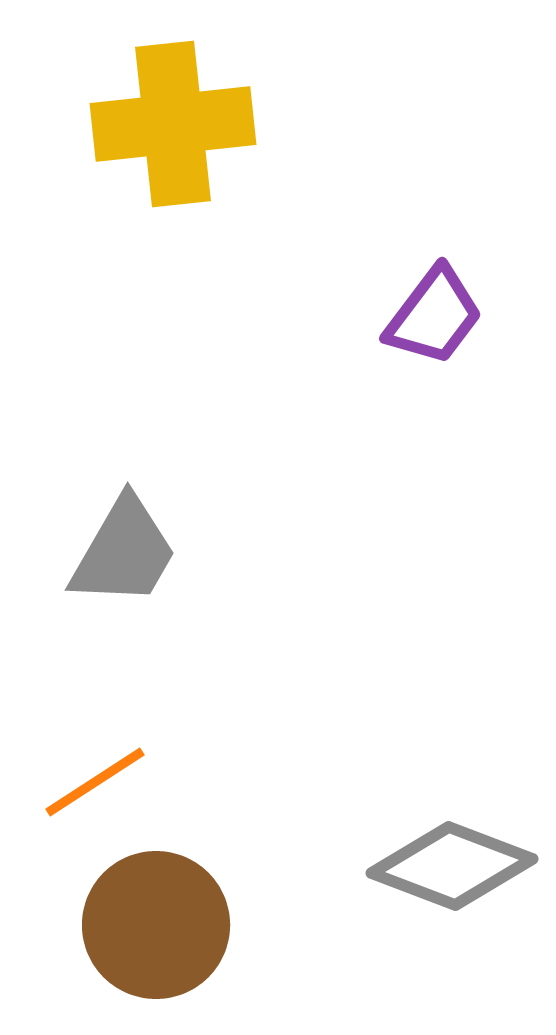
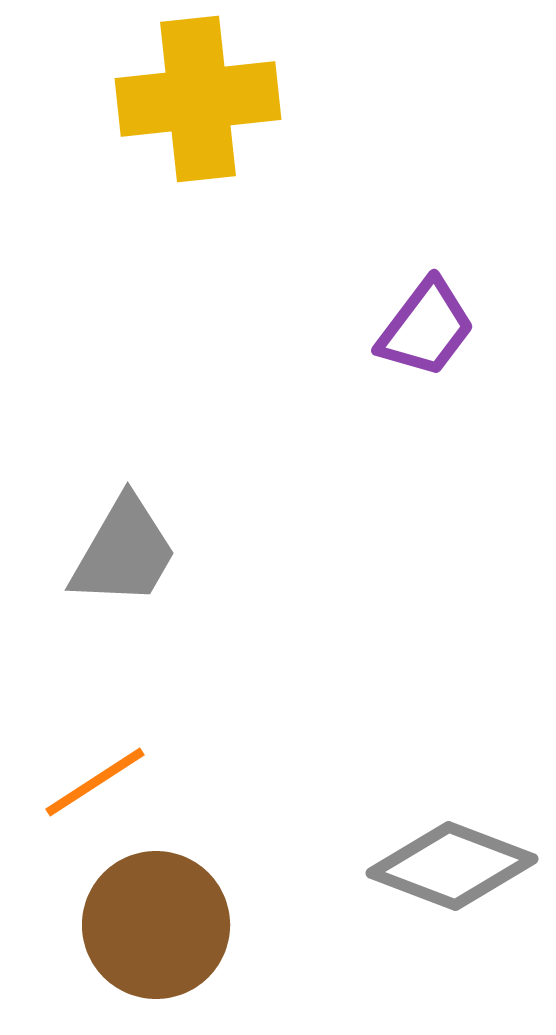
yellow cross: moved 25 px right, 25 px up
purple trapezoid: moved 8 px left, 12 px down
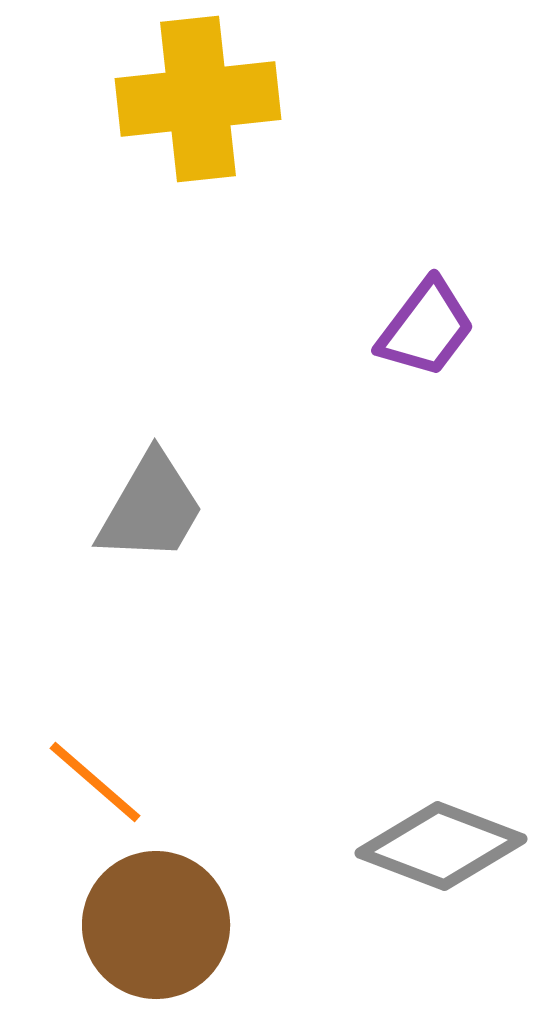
gray trapezoid: moved 27 px right, 44 px up
orange line: rotated 74 degrees clockwise
gray diamond: moved 11 px left, 20 px up
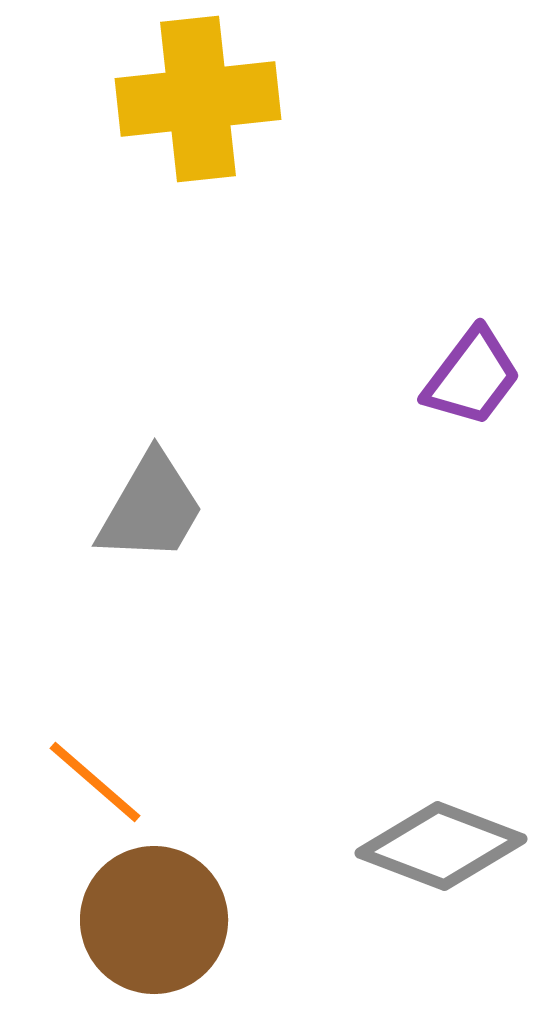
purple trapezoid: moved 46 px right, 49 px down
brown circle: moved 2 px left, 5 px up
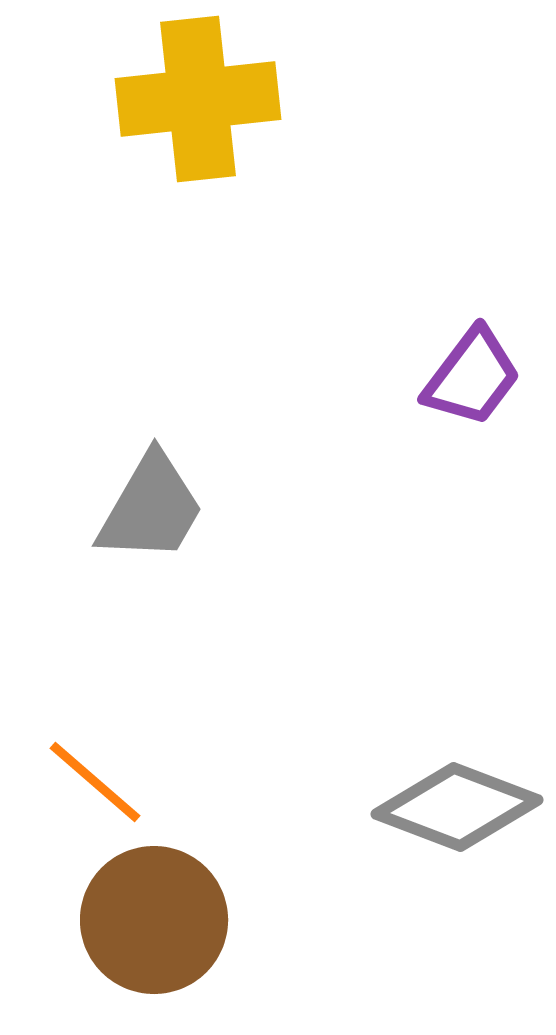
gray diamond: moved 16 px right, 39 px up
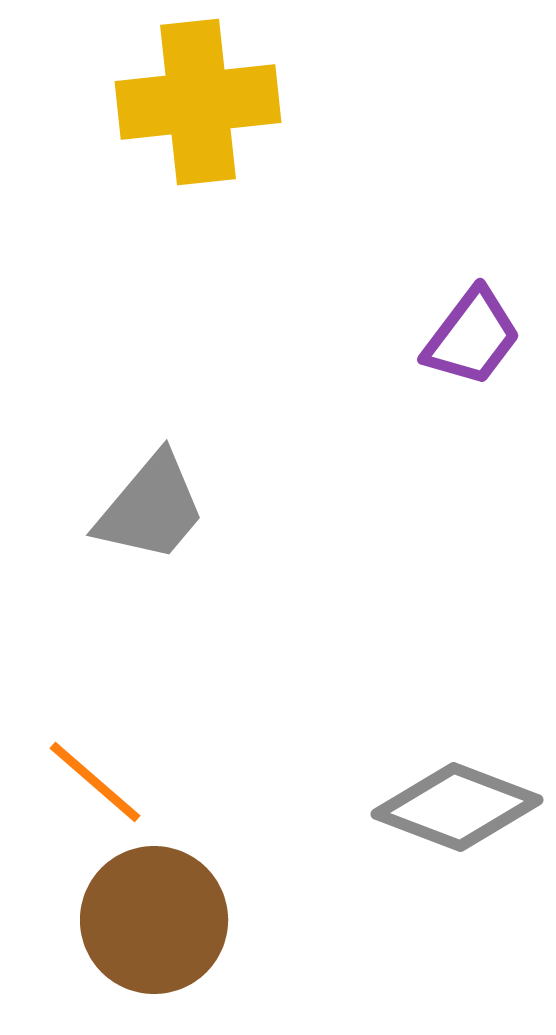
yellow cross: moved 3 px down
purple trapezoid: moved 40 px up
gray trapezoid: rotated 10 degrees clockwise
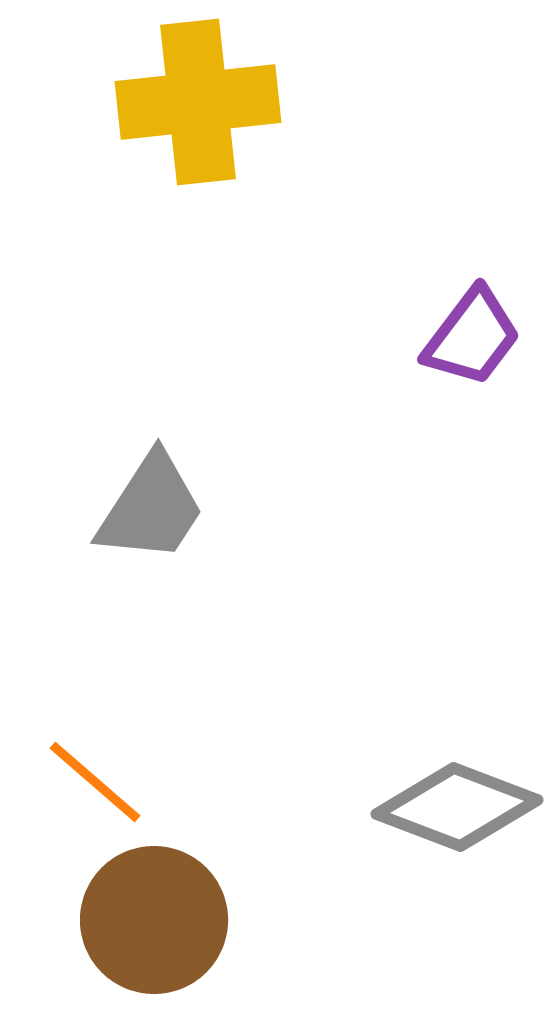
gray trapezoid: rotated 7 degrees counterclockwise
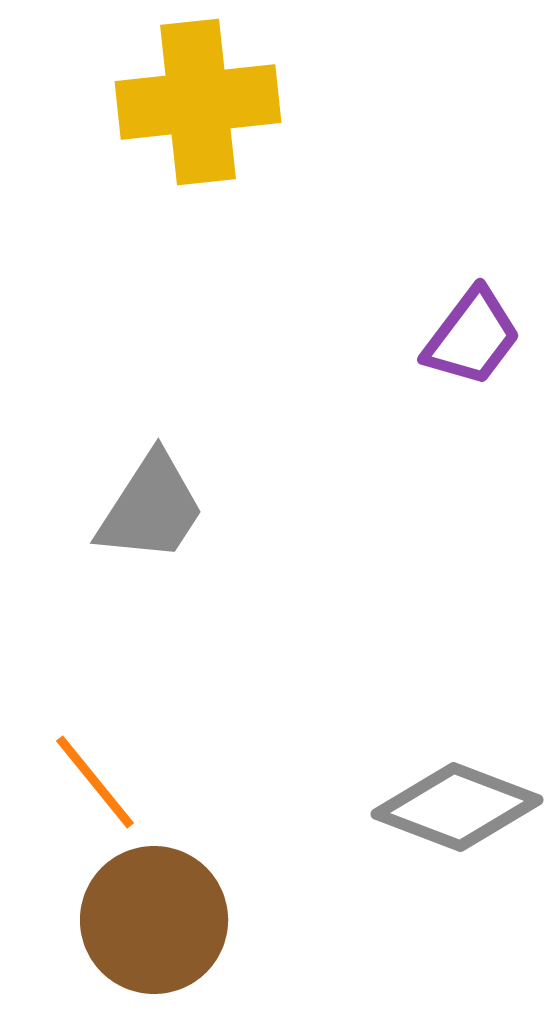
orange line: rotated 10 degrees clockwise
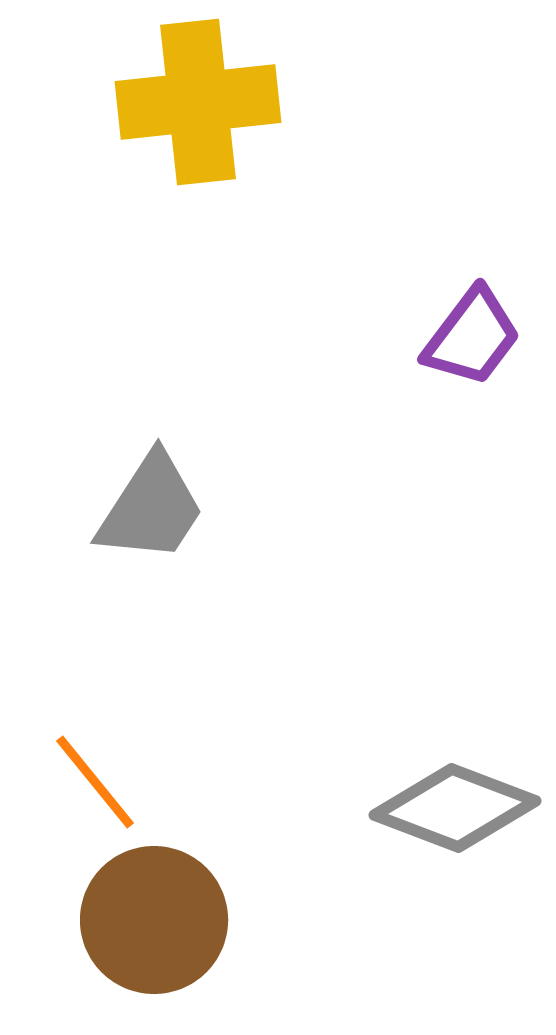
gray diamond: moved 2 px left, 1 px down
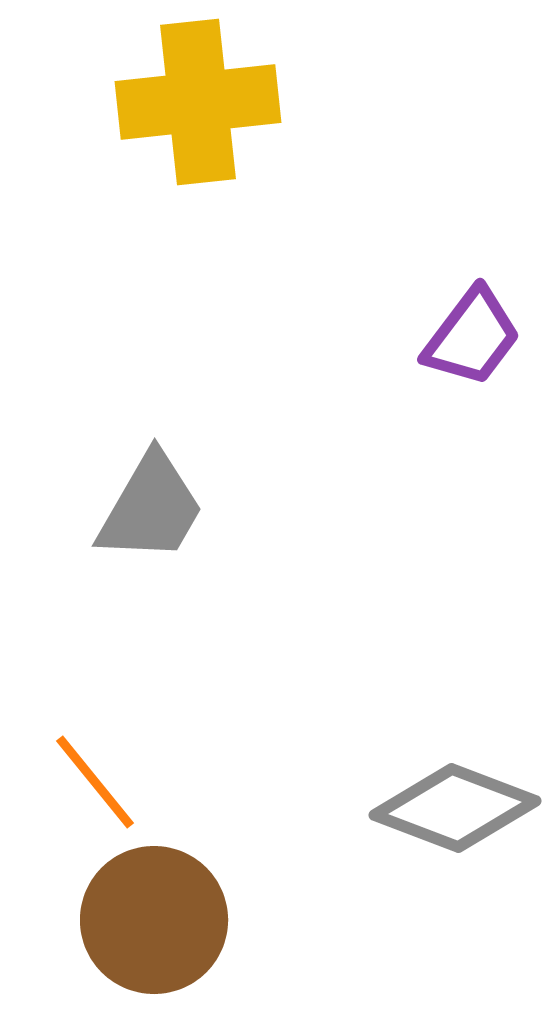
gray trapezoid: rotated 3 degrees counterclockwise
